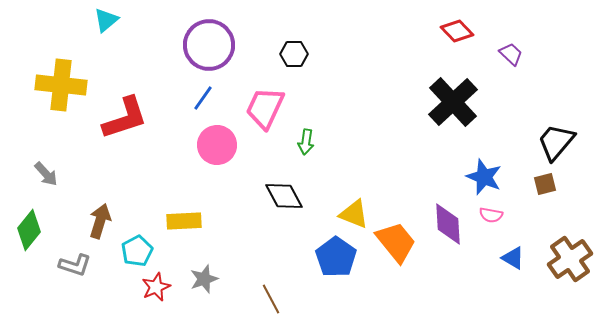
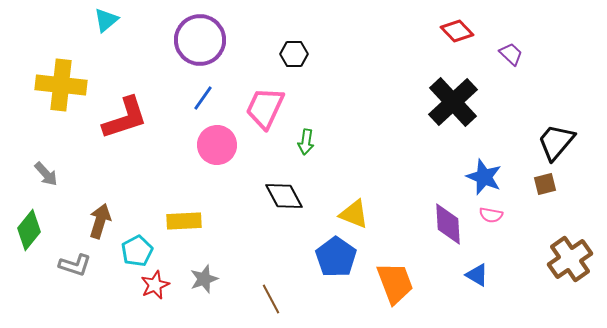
purple circle: moved 9 px left, 5 px up
orange trapezoid: moved 1 px left, 41 px down; rotated 18 degrees clockwise
blue triangle: moved 36 px left, 17 px down
red star: moved 1 px left, 2 px up
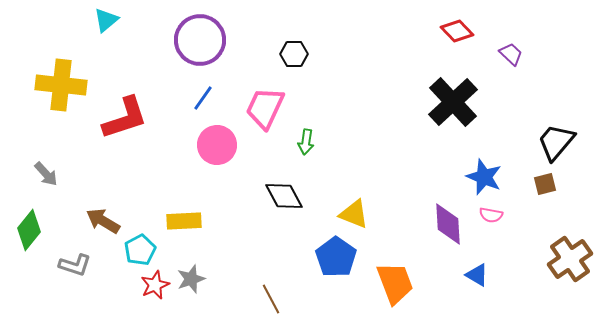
brown arrow: moved 3 px right; rotated 76 degrees counterclockwise
cyan pentagon: moved 3 px right, 1 px up
gray star: moved 13 px left
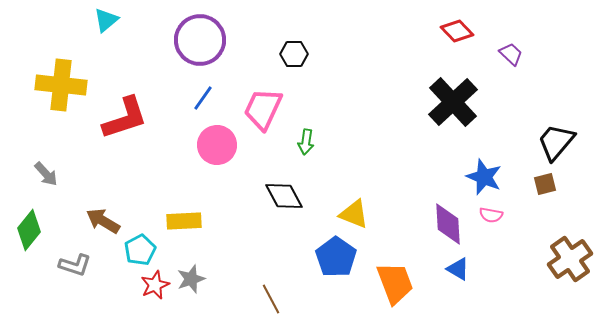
pink trapezoid: moved 2 px left, 1 px down
blue triangle: moved 19 px left, 6 px up
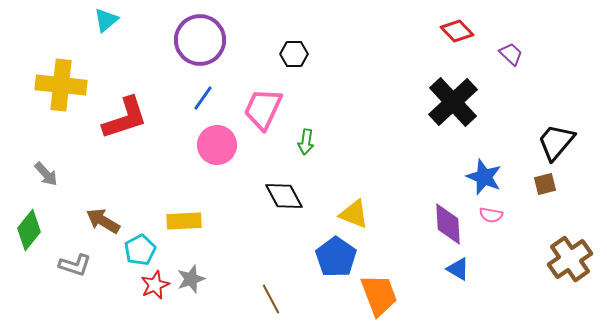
orange trapezoid: moved 16 px left, 12 px down
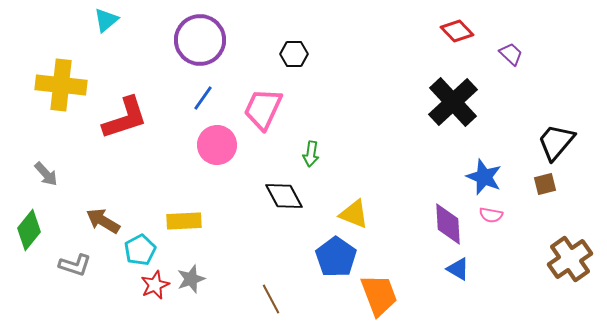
green arrow: moved 5 px right, 12 px down
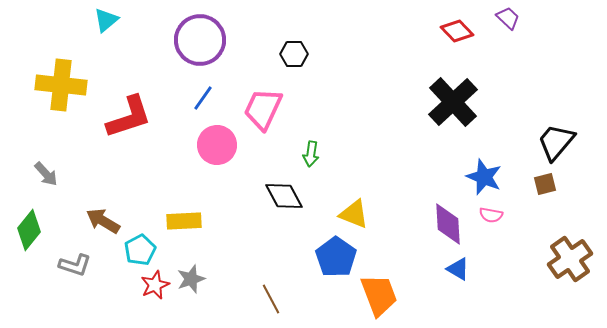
purple trapezoid: moved 3 px left, 36 px up
red L-shape: moved 4 px right, 1 px up
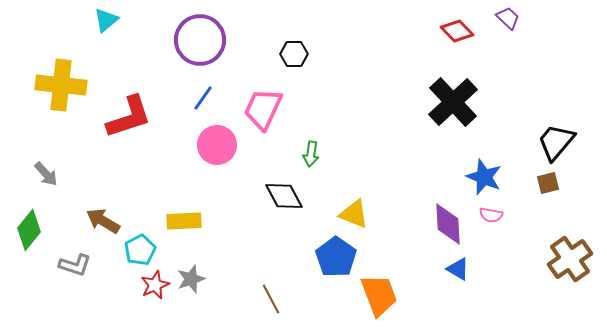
brown square: moved 3 px right, 1 px up
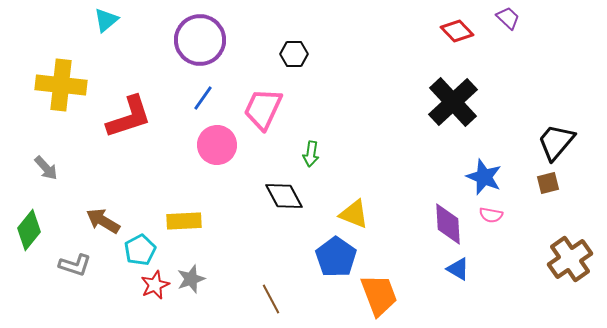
gray arrow: moved 6 px up
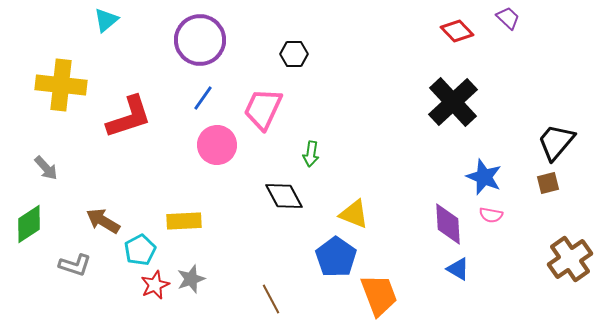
green diamond: moved 6 px up; rotated 18 degrees clockwise
